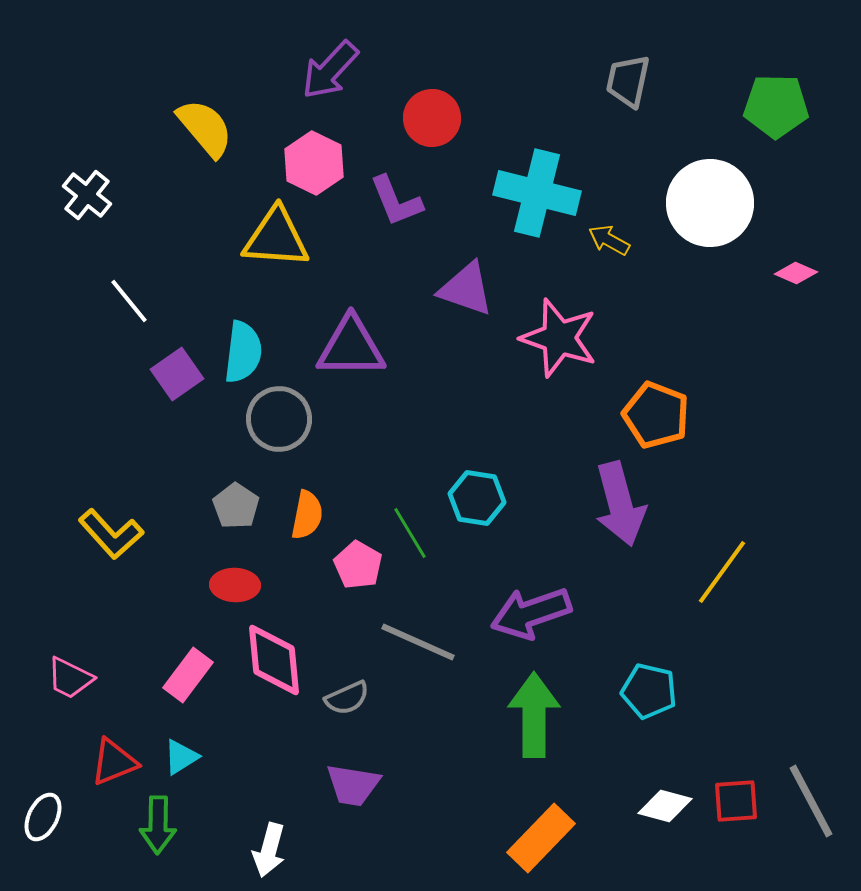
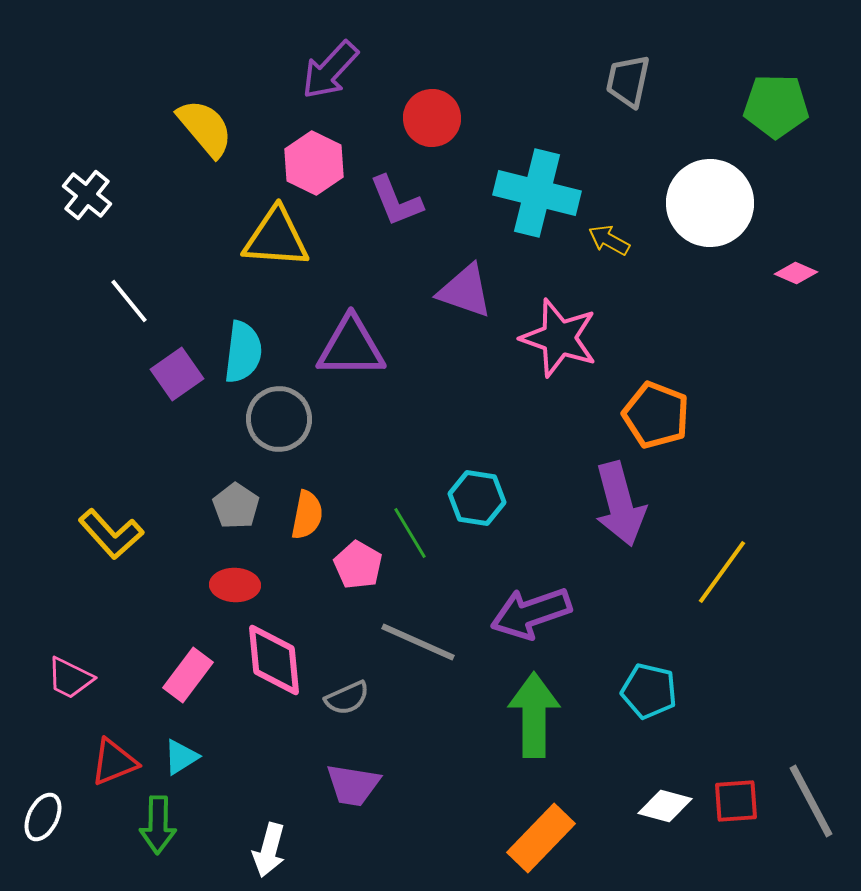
purple triangle at (466, 289): moved 1 px left, 2 px down
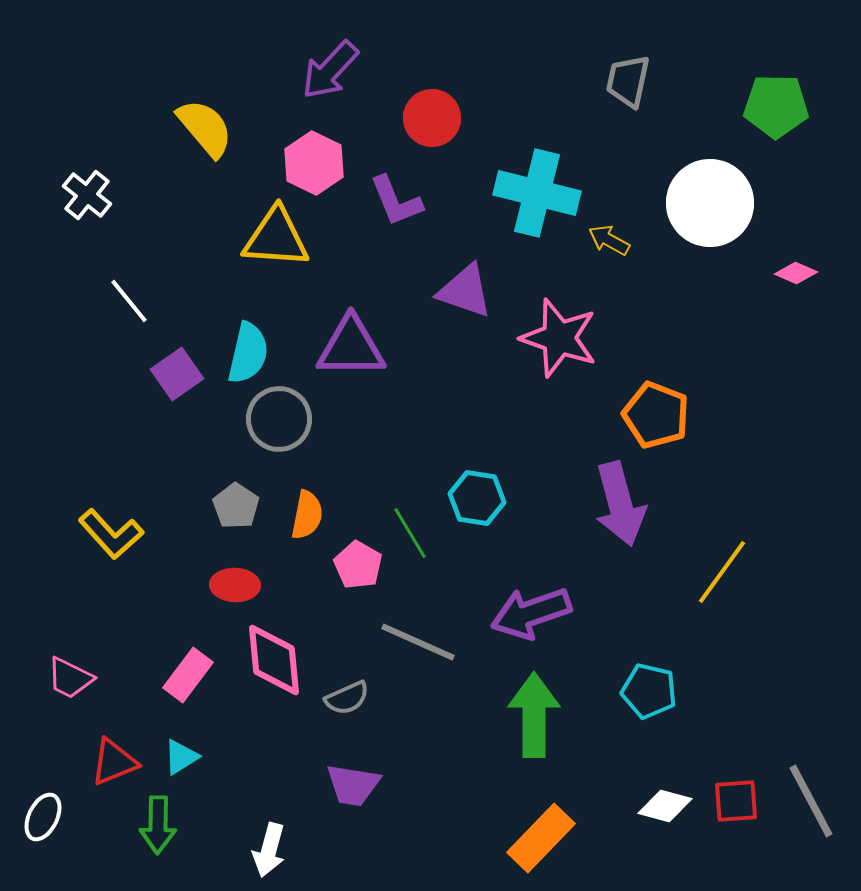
cyan semicircle at (243, 352): moved 5 px right, 1 px down; rotated 6 degrees clockwise
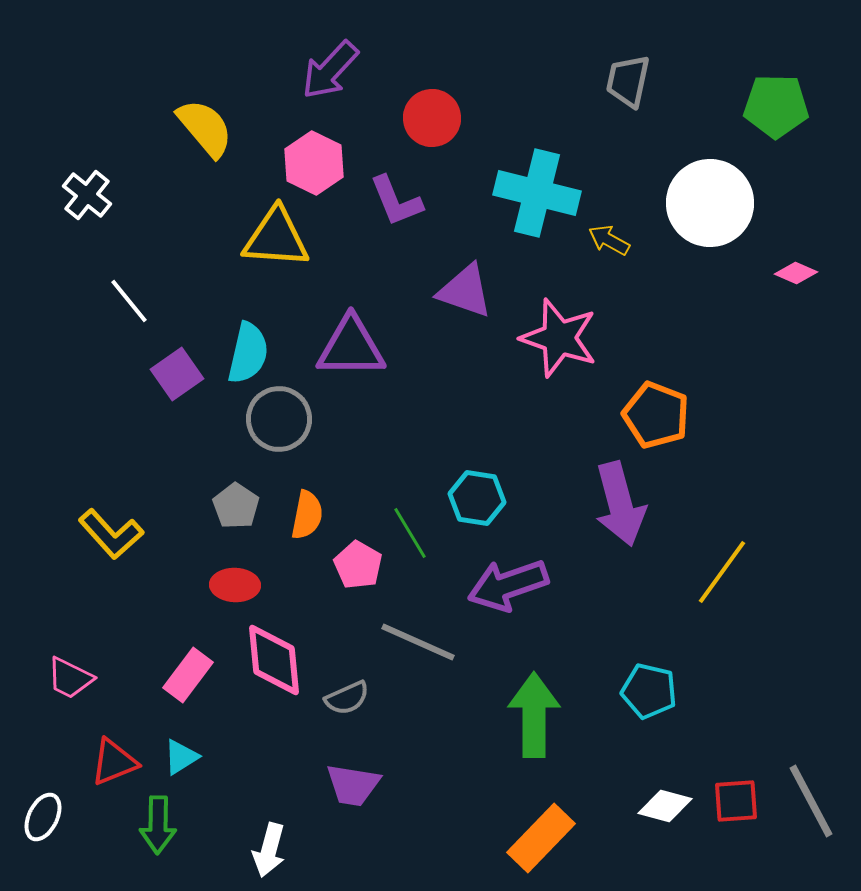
purple arrow at (531, 613): moved 23 px left, 28 px up
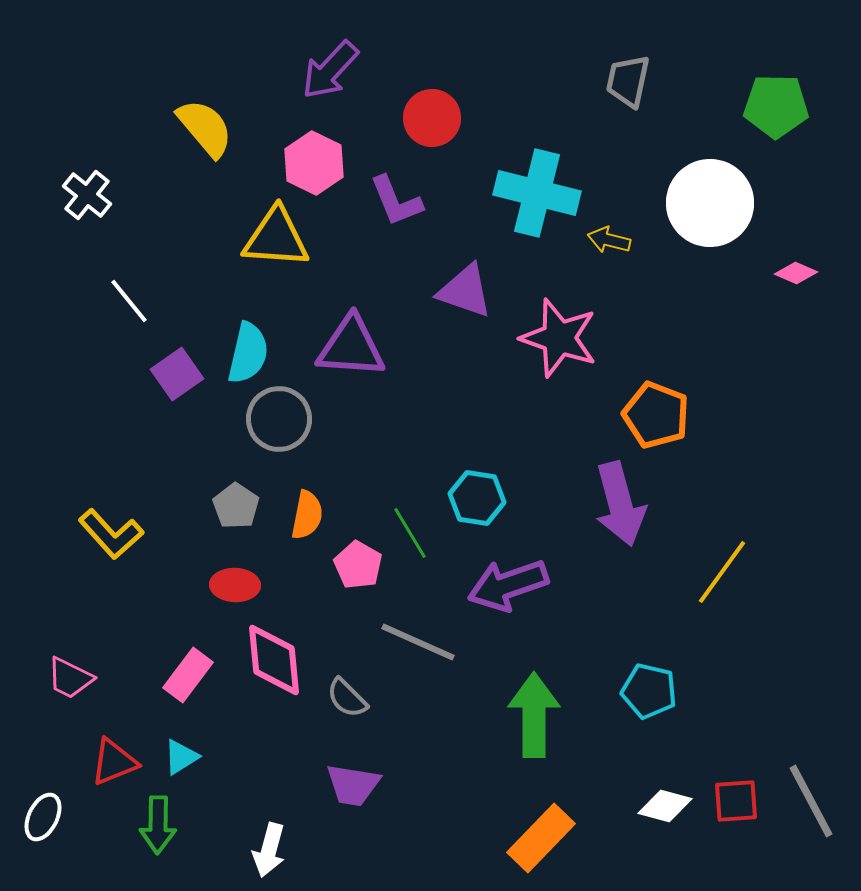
yellow arrow at (609, 240): rotated 15 degrees counterclockwise
purple triangle at (351, 347): rotated 4 degrees clockwise
gray semicircle at (347, 698): rotated 69 degrees clockwise
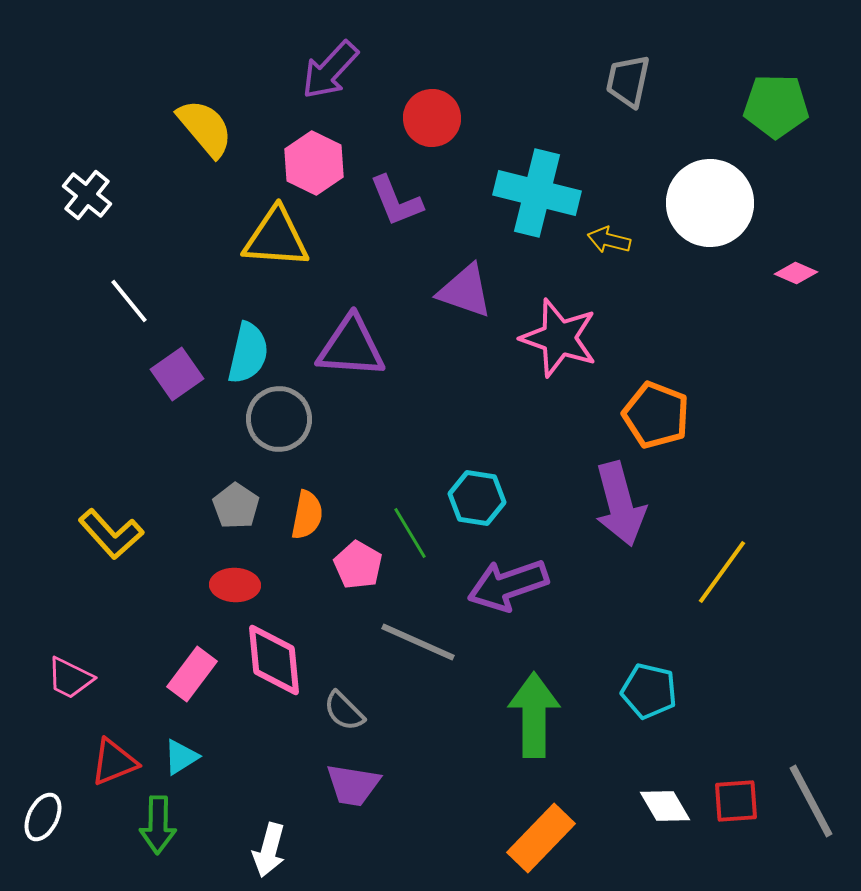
pink rectangle at (188, 675): moved 4 px right, 1 px up
gray semicircle at (347, 698): moved 3 px left, 13 px down
white diamond at (665, 806): rotated 44 degrees clockwise
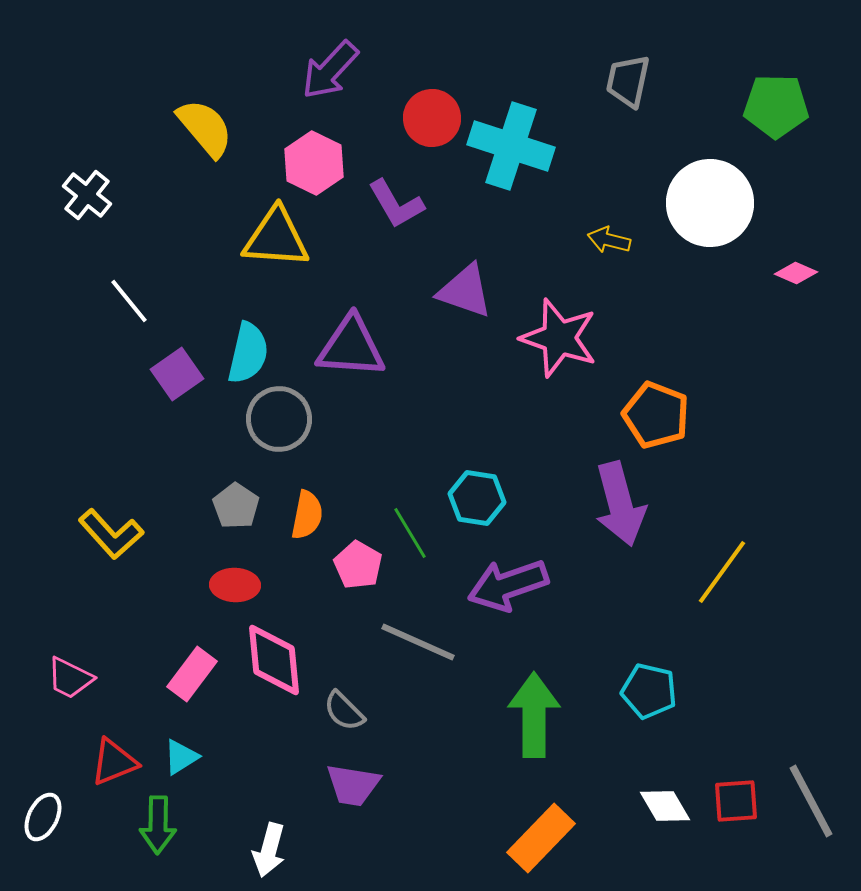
cyan cross at (537, 193): moved 26 px left, 47 px up; rotated 4 degrees clockwise
purple L-shape at (396, 201): moved 3 px down; rotated 8 degrees counterclockwise
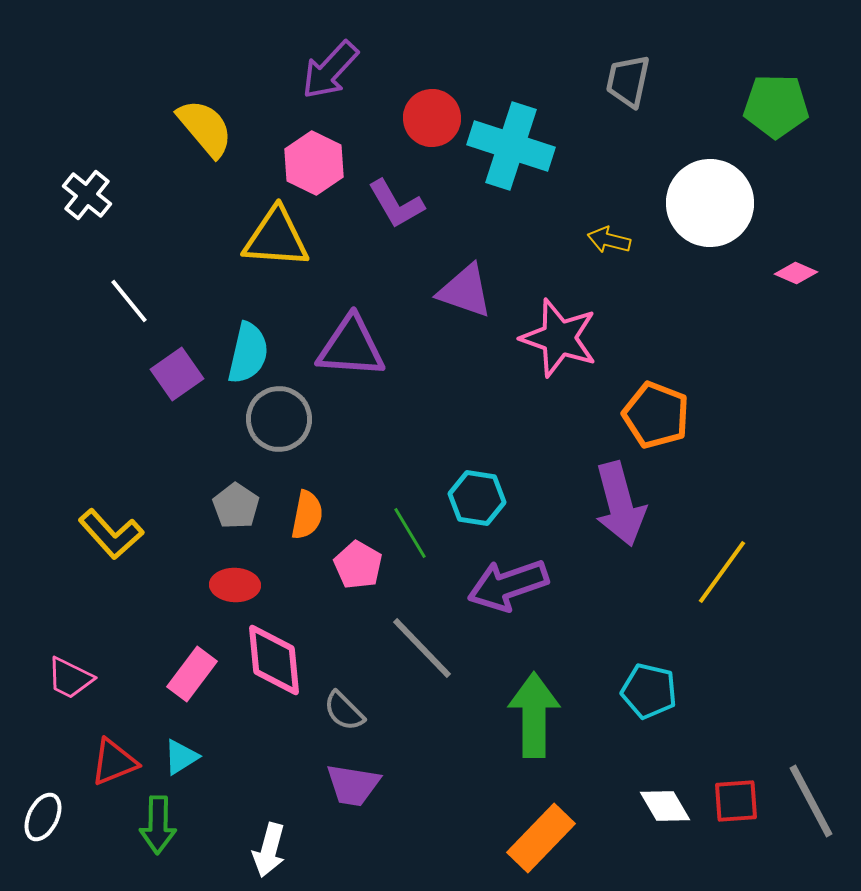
gray line at (418, 642): moved 4 px right, 6 px down; rotated 22 degrees clockwise
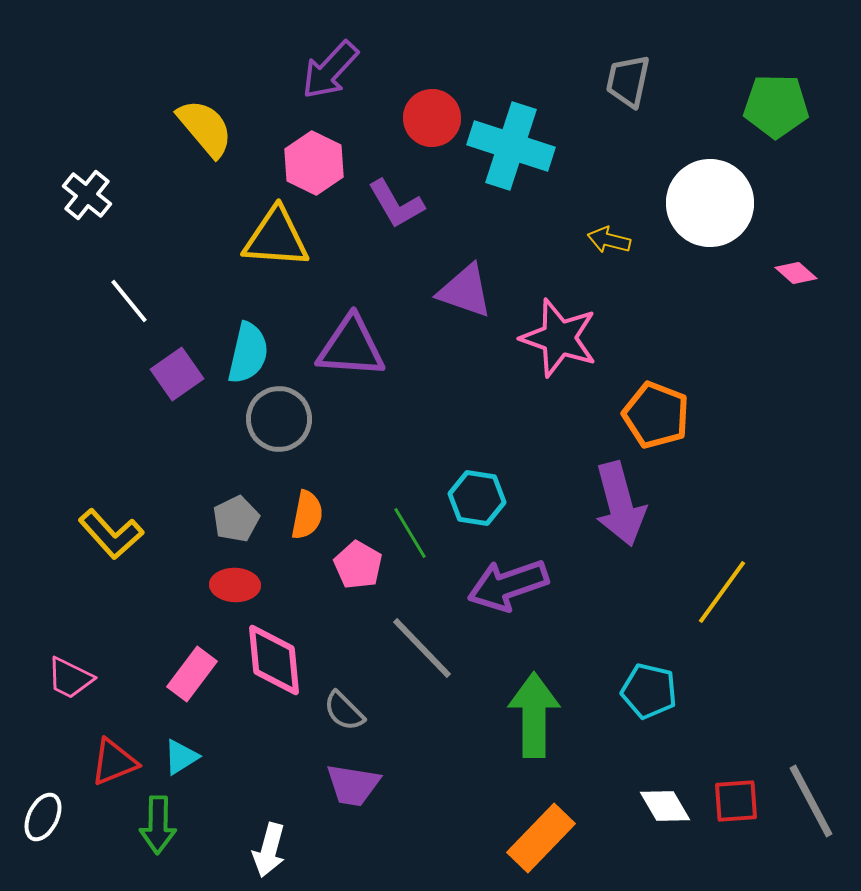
pink diamond at (796, 273): rotated 18 degrees clockwise
gray pentagon at (236, 506): moved 13 px down; rotated 12 degrees clockwise
yellow line at (722, 572): moved 20 px down
